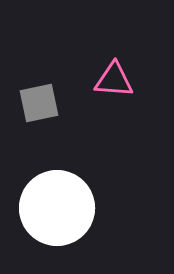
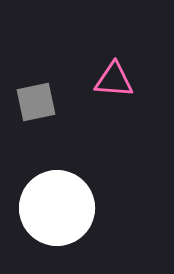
gray square: moved 3 px left, 1 px up
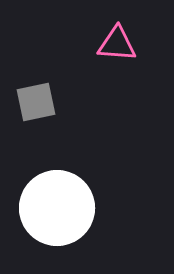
pink triangle: moved 3 px right, 36 px up
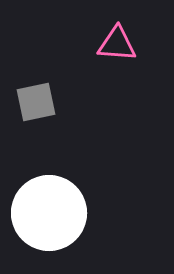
white circle: moved 8 px left, 5 px down
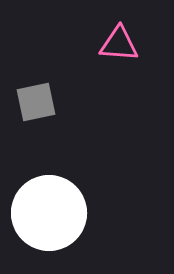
pink triangle: moved 2 px right
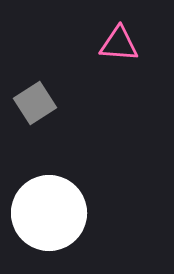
gray square: moved 1 px left, 1 px down; rotated 21 degrees counterclockwise
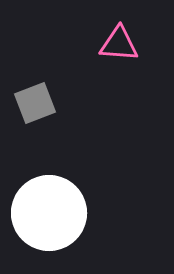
gray square: rotated 12 degrees clockwise
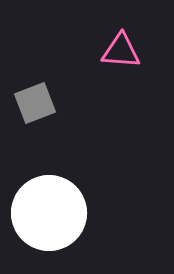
pink triangle: moved 2 px right, 7 px down
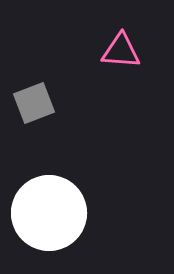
gray square: moved 1 px left
